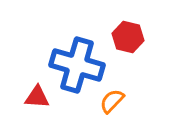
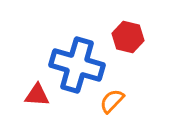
red triangle: moved 2 px up
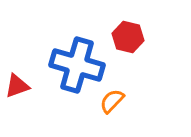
red triangle: moved 20 px left, 9 px up; rotated 24 degrees counterclockwise
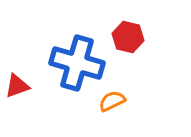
blue cross: moved 2 px up
orange semicircle: rotated 20 degrees clockwise
